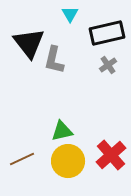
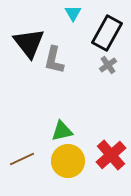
cyan triangle: moved 3 px right, 1 px up
black rectangle: rotated 48 degrees counterclockwise
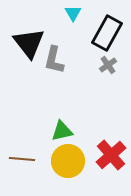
brown line: rotated 30 degrees clockwise
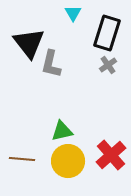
black rectangle: rotated 12 degrees counterclockwise
gray L-shape: moved 3 px left, 4 px down
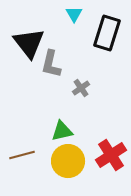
cyan triangle: moved 1 px right, 1 px down
gray cross: moved 27 px left, 23 px down
red cross: rotated 8 degrees clockwise
brown line: moved 4 px up; rotated 20 degrees counterclockwise
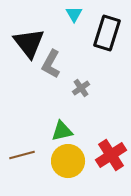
gray L-shape: rotated 16 degrees clockwise
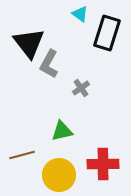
cyan triangle: moved 6 px right; rotated 24 degrees counterclockwise
gray L-shape: moved 2 px left
red cross: moved 8 px left, 9 px down; rotated 32 degrees clockwise
yellow circle: moved 9 px left, 14 px down
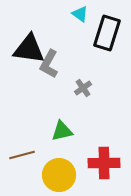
black triangle: moved 6 px down; rotated 44 degrees counterclockwise
gray cross: moved 2 px right
red cross: moved 1 px right, 1 px up
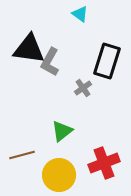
black rectangle: moved 28 px down
gray L-shape: moved 1 px right, 2 px up
green triangle: rotated 25 degrees counterclockwise
red cross: rotated 20 degrees counterclockwise
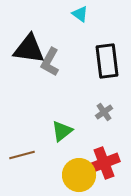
black rectangle: rotated 24 degrees counterclockwise
gray cross: moved 21 px right, 24 px down
yellow circle: moved 20 px right
